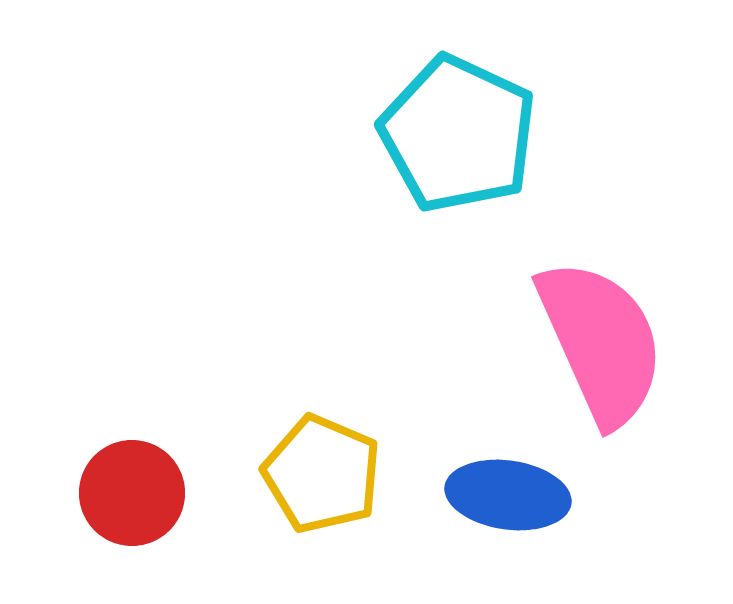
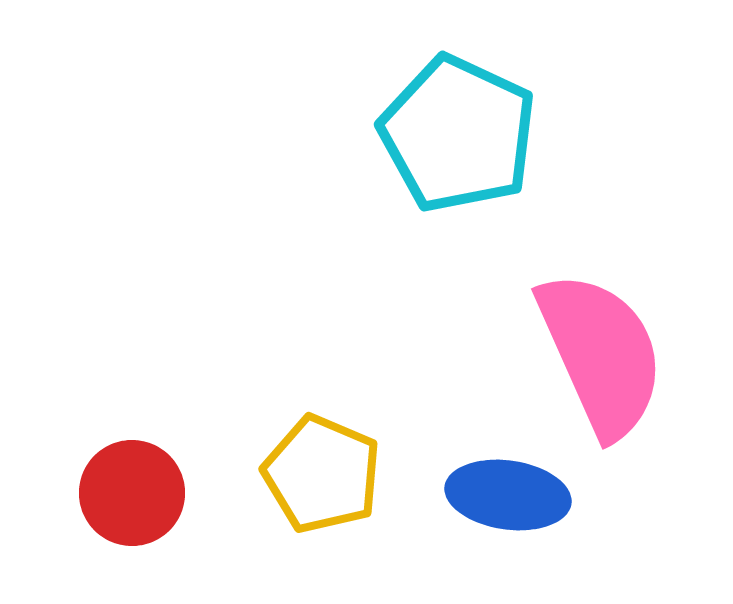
pink semicircle: moved 12 px down
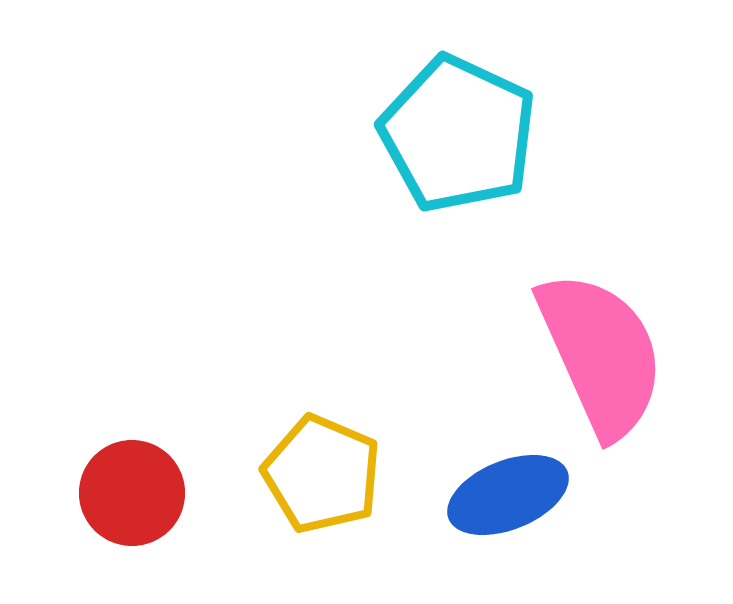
blue ellipse: rotated 30 degrees counterclockwise
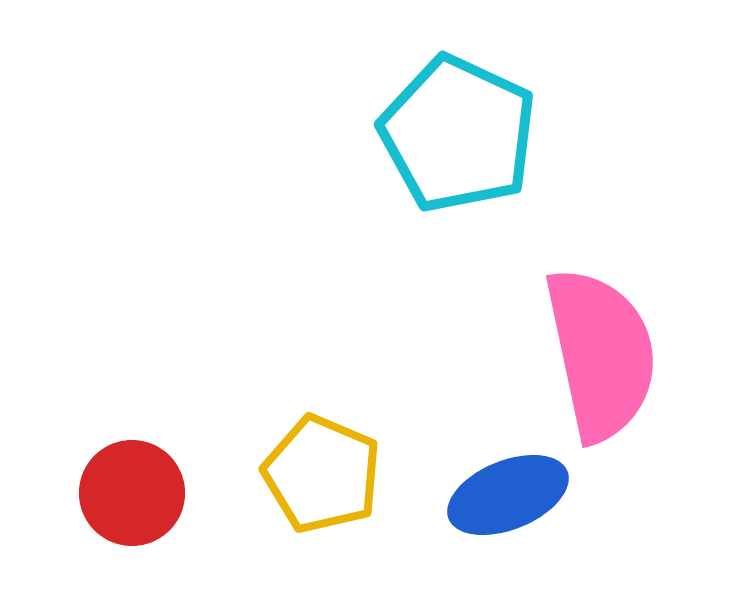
pink semicircle: rotated 12 degrees clockwise
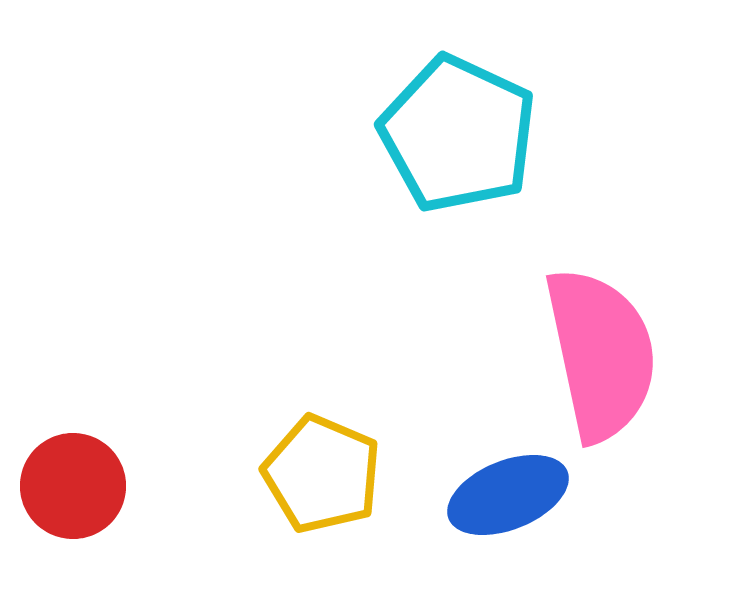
red circle: moved 59 px left, 7 px up
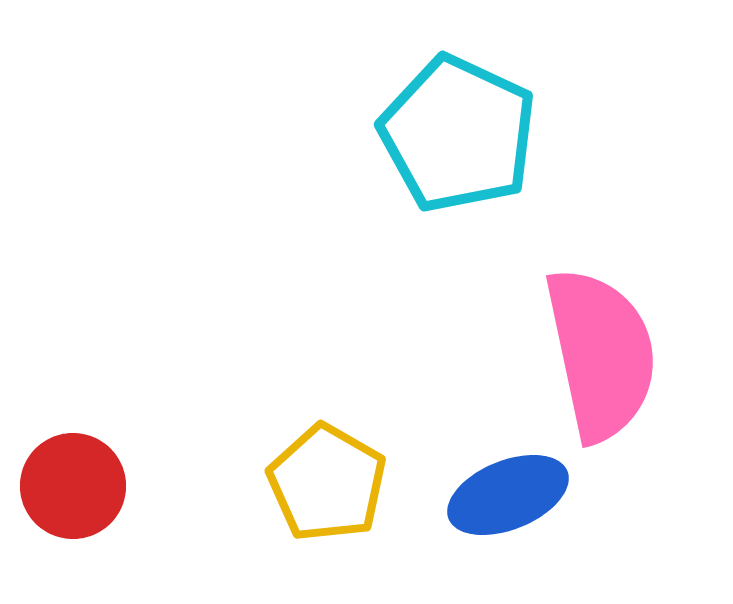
yellow pentagon: moved 5 px right, 9 px down; rotated 7 degrees clockwise
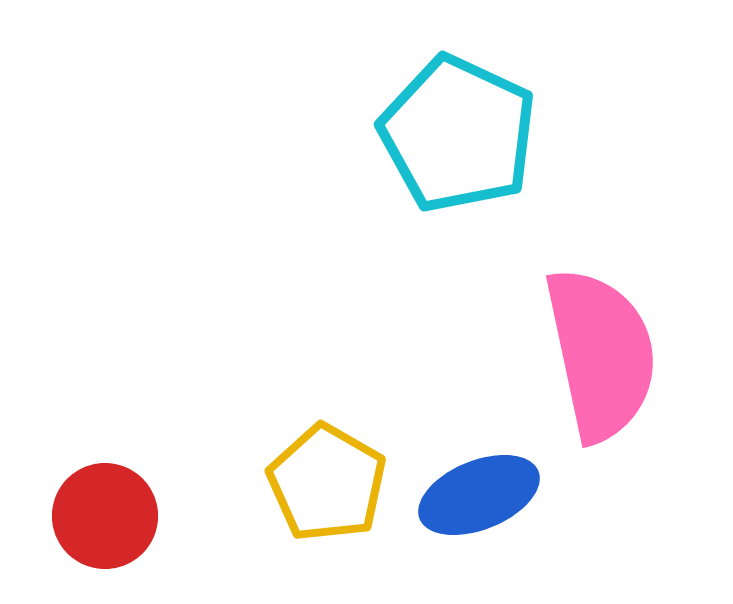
red circle: moved 32 px right, 30 px down
blue ellipse: moved 29 px left
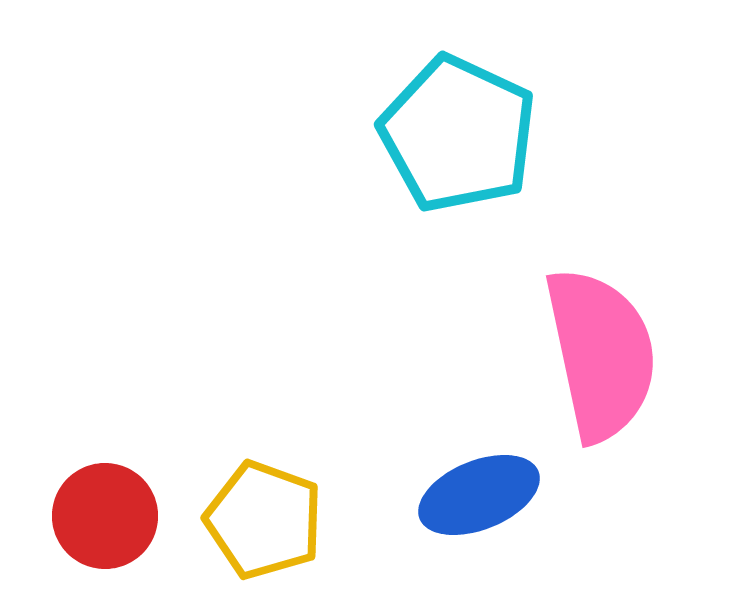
yellow pentagon: moved 63 px left, 37 px down; rotated 10 degrees counterclockwise
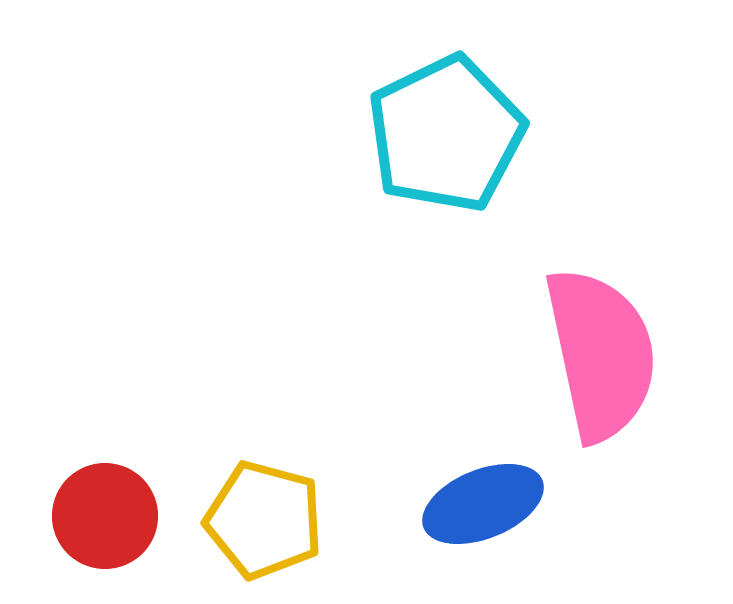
cyan pentagon: moved 12 px left; rotated 21 degrees clockwise
blue ellipse: moved 4 px right, 9 px down
yellow pentagon: rotated 5 degrees counterclockwise
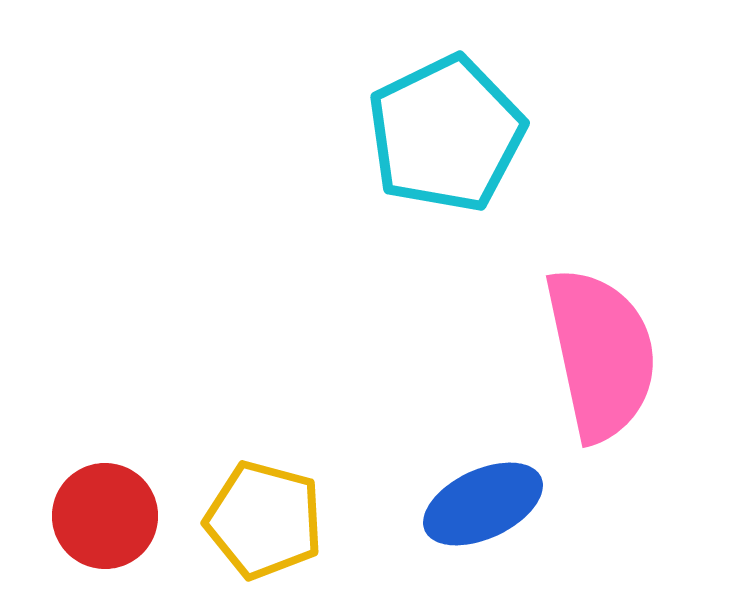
blue ellipse: rotated 3 degrees counterclockwise
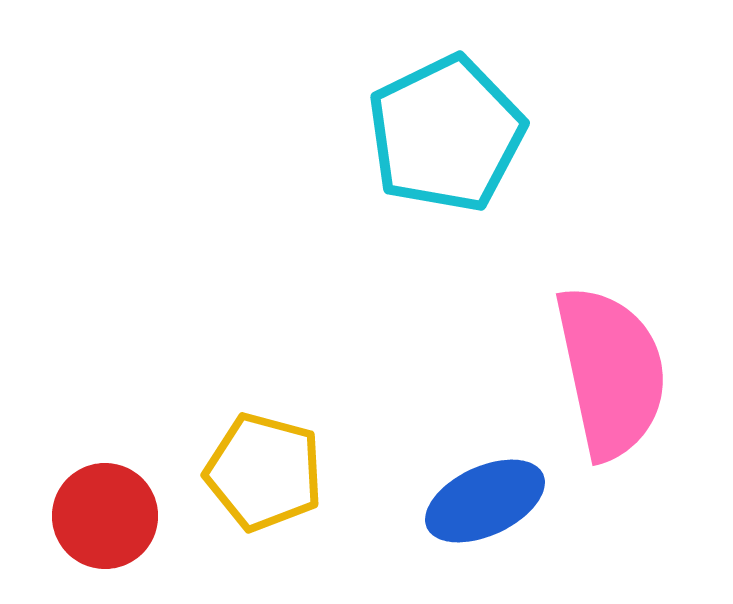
pink semicircle: moved 10 px right, 18 px down
blue ellipse: moved 2 px right, 3 px up
yellow pentagon: moved 48 px up
